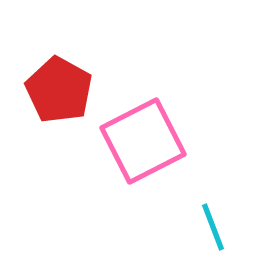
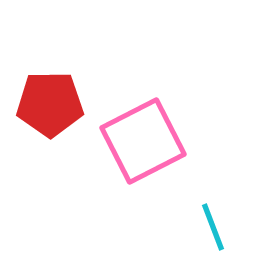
red pentagon: moved 9 px left, 14 px down; rotated 30 degrees counterclockwise
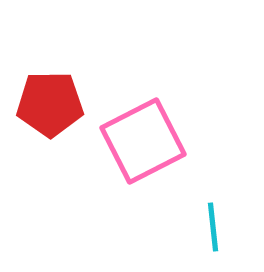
cyan line: rotated 15 degrees clockwise
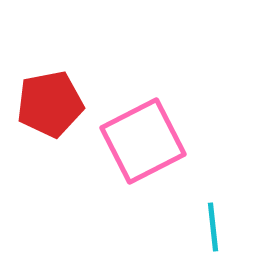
red pentagon: rotated 10 degrees counterclockwise
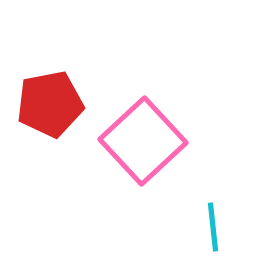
pink square: rotated 16 degrees counterclockwise
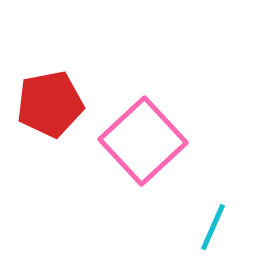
cyan line: rotated 30 degrees clockwise
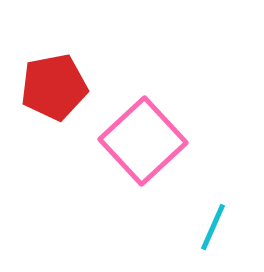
red pentagon: moved 4 px right, 17 px up
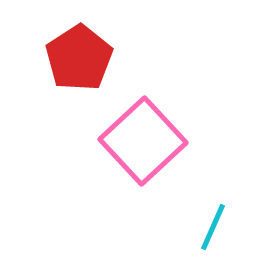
red pentagon: moved 25 px right, 29 px up; rotated 22 degrees counterclockwise
